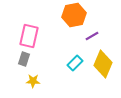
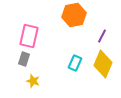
purple line: moved 10 px right; rotated 32 degrees counterclockwise
cyan rectangle: rotated 21 degrees counterclockwise
yellow star: rotated 16 degrees clockwise
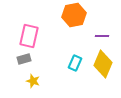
purple line: rotated 64 degrees clockwise
gray rectangle: rotated 56 degrees clockwise
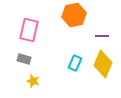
pink rectangle: moved 6 px up
gray rectangle: rotated 32 degrees clockwise
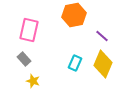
purple line: rotated 40 degrees clockwise
gray rectangle: rotated 32 degrees clockwise
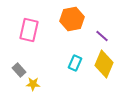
orange hexagon: moved 2 px left, 4 px down
gray rectangle: moved 5 px left, 11 px down
yellow diamond: moved 1 px right
yellow star: moved 3 px down; rotated 16 degrees counterclockwise
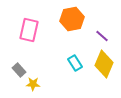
cyan rectangle: rotated 56 degrees counterclockwise
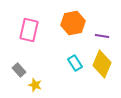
orange hexagon: moved 1 px right, 4 px down
purple line: rotated 32 degrees counterclockwise
yellow diamond: moved 2 px left
yellow star: moved 2 px right, 1 px down; rotated 16 degrees clockwise
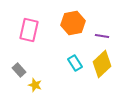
yellow diamond: rotated 24 degrees clockwise
